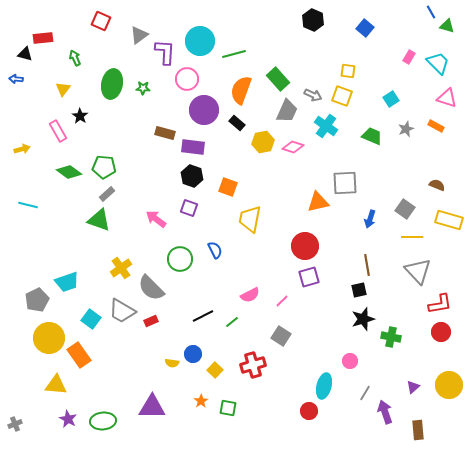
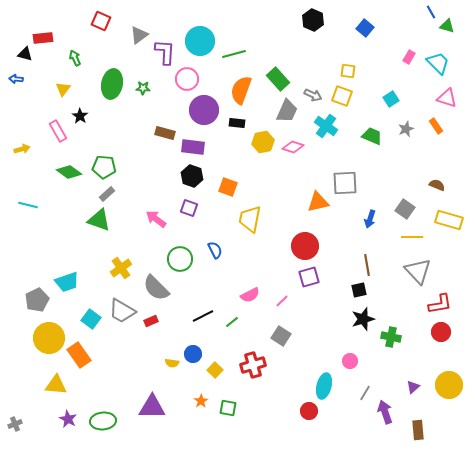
black rectangle at (237, 123): rotated 35 degrees counterclockwise
orange rectangle at (436, 126): rotated 28 degrees clockwise
gray semicircle at (151, 288): moved 5 px right
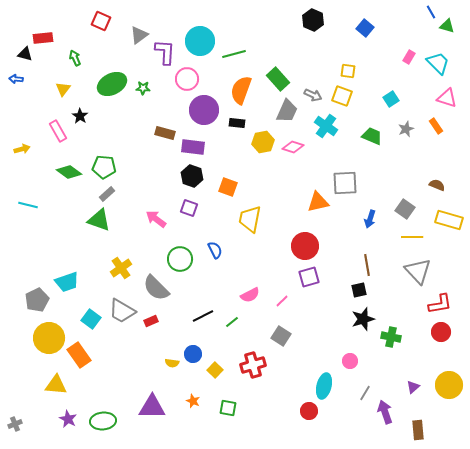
green ellipse at (112, 84): rotated 52 degrees clockwise
orange star at (201, 401): moved 8 px left; rotated 16 degrees counterclockwise
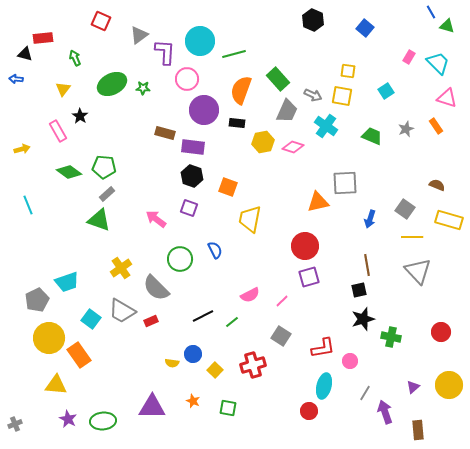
yellow square at (342, 96): rotated 10 degrees counterclockwise
cyan square at (391, 99): moved 5 px left, 8 px up
cyan line at (28, 205): rotated 54 degrees clockwise
red L-shape at (440, 304): moved 117 px left, 44 px down
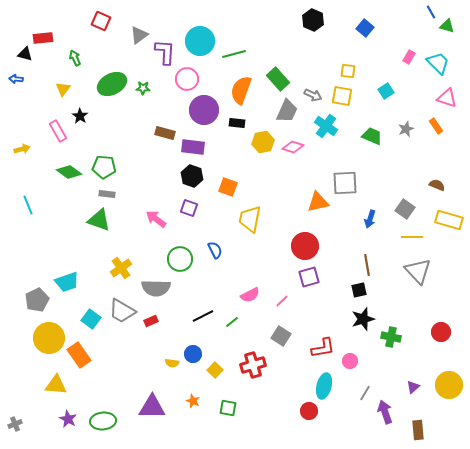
gray rectangle at (107, 194): rotated 49 degrees clockwise
gray semicircle at (156, 288): rotated 44 degrees counterclockwise
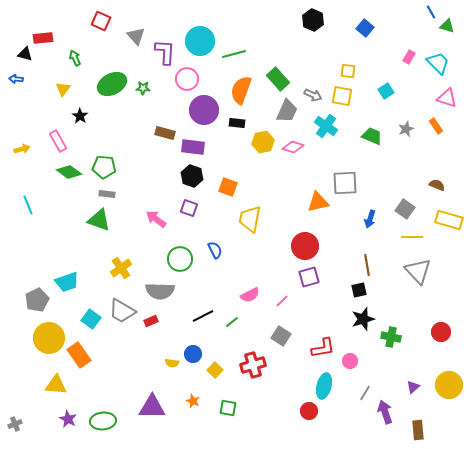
gray triangle at (139, 35): moved 3 px left, 1 px down; rotated 36 degrees counterclockwise
pink rectangle at (58, 131): moved 10 px down
gray semicircle at (156, 288): moved 4 px right, 3 px down
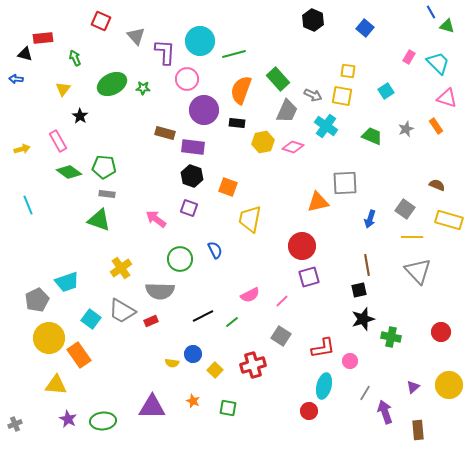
red circle at (305, 246): moved 3 px left
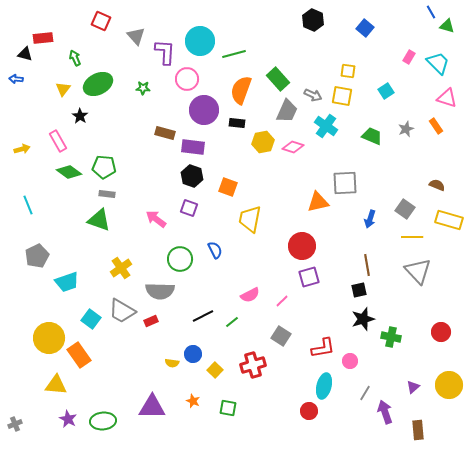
green ellipse at (112, 84): moved 14 px left
gray pentagon at (37, 300): moved 44 px up
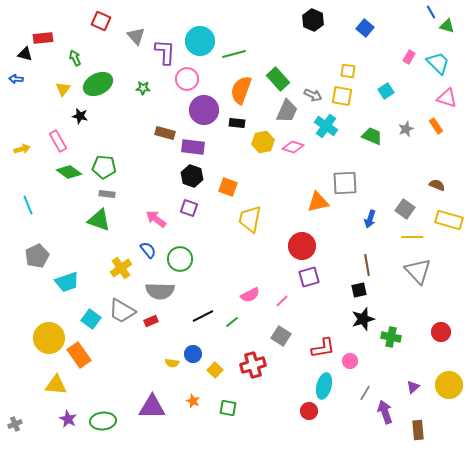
black star at (80, 116): rotated 21 degrees counterclockwise
blue semicircle at (215, 250): moved 67 px left; rotated 12 degrees counterclockwise
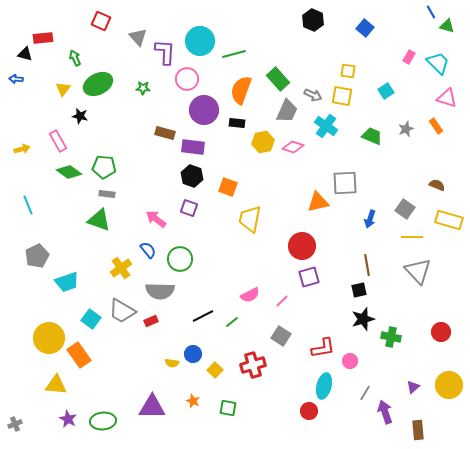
gray triangle at (136, 36): moved 2 px right, 1 px down
